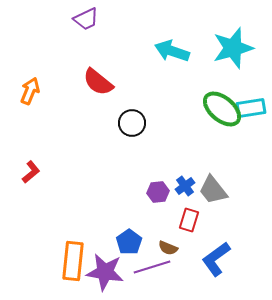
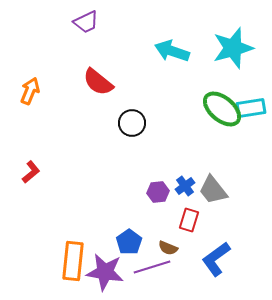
purple trapezoid: moved 3 px down
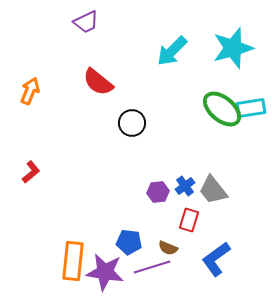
cyan arrow: rotated 64 degrees counterclockwise
blue pentagon: rotated 30 degrees counterclockwise
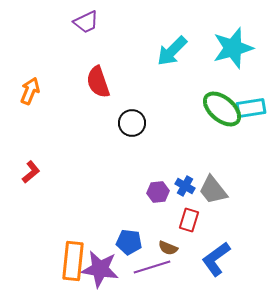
red semicircle: rotated 32 degrees clockwise
blue cross: rotated 24 degrees counterclockwise
purple star: moved 5 px left, 3 px up
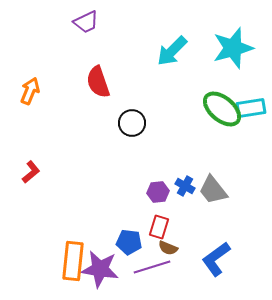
red rectangle: moved 30 px left, 7 px down
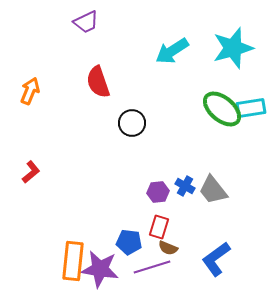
cyan arrow: rotated 12 degrees clockwise
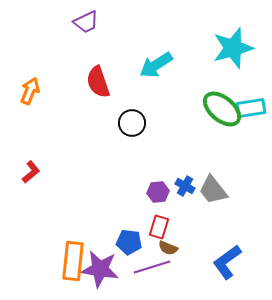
cyan arrow: moved 16 px left, 14 px down
blue L-shape: moved 11 px right, 3 px down
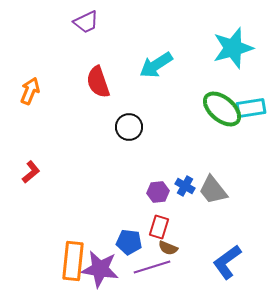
black circle: moved 3 px left, 4 px down
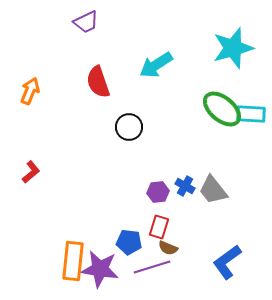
cyan rectangle: moved 6 px down; rotated 12 degrees clockwise
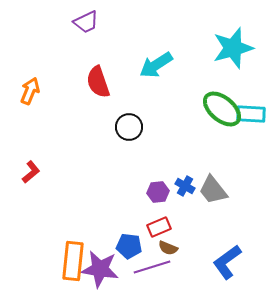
red rectangle: rotated 50 degrees clockwise
blue pentagon: moved 4 px down
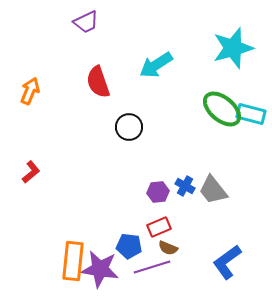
cyan rectangle: rotated 12 degrees clockwise
